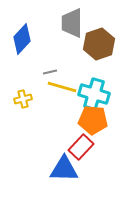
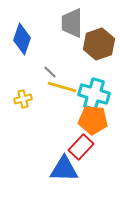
blue diamond: rotated 24 degrees counterclockwise
gray line: rotated 56 degrees clockwise
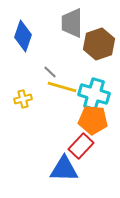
blue diamond: moved 1 px right, 3 px up
red rectangle: moved 1 px up
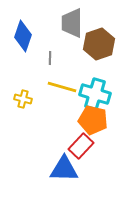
gray line: moved 14 px up; rotated 48 degrees clockwise
cyan cross: moved 1 px right
yellow cross: rotated 30 degrees clockwise
orange pentagon: rotated 8 degrees clockwise
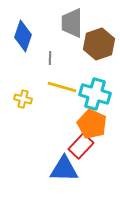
orange pentagon: moved 1 px left, 4 px down; rotated 12 degrees clockwise
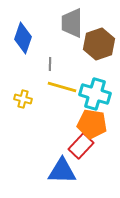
blue diamond: moved 2 px down
gray line: moved 6 px down
orange pentagon: rotated 16 degrees counterclockwise
blue triangle: moved 2 px left, 2 px down
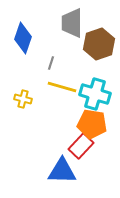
gray line: moved 1 px right, 1 px up; rotated 16 degrees clockwise
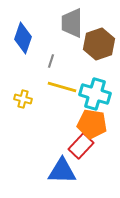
gray line: moved 2 px up
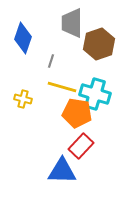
orange pentagon: moved 15 px left, 11 px up
